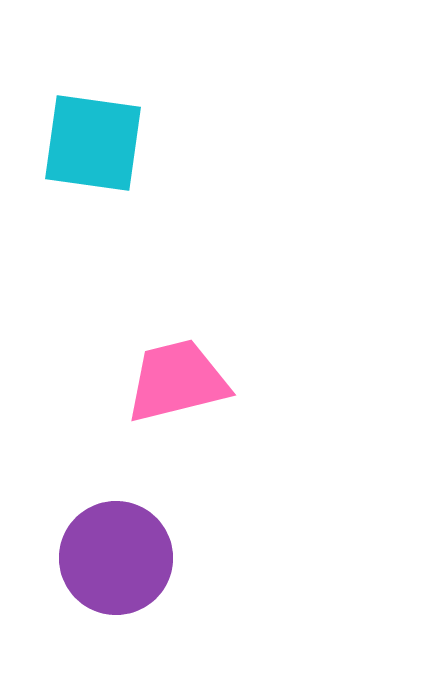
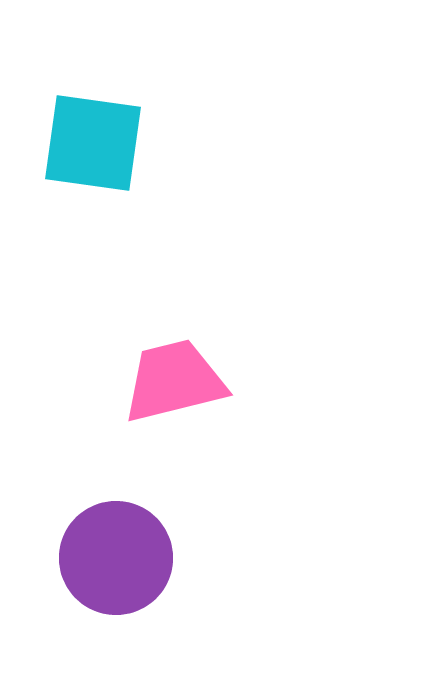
pink trapezoid: moved 3 px left
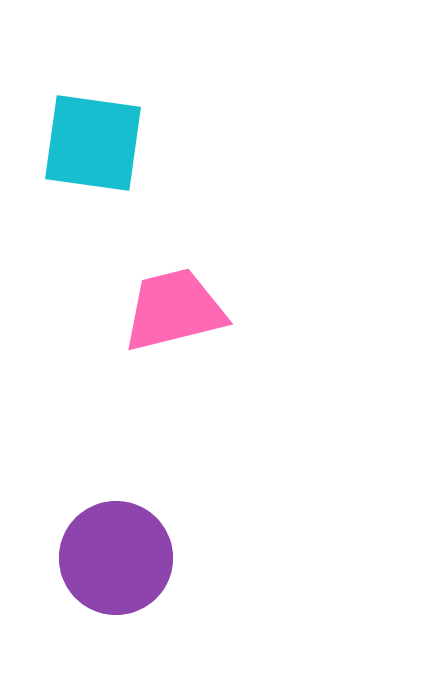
pink trapezoid: moved 71 px up
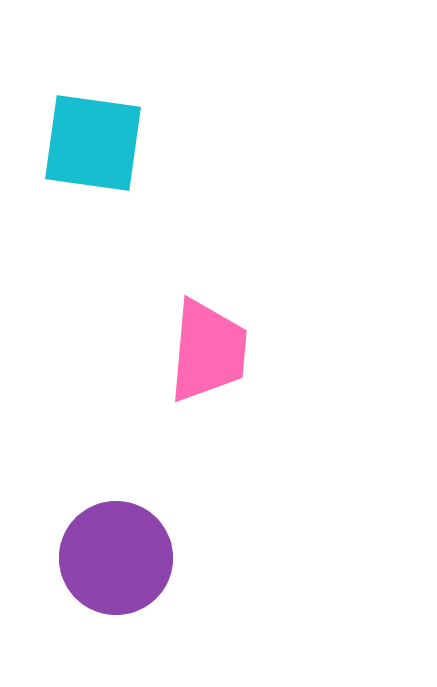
pink trapezoid: moved 34 px right, 41 px down; rotated 109 degrees clockwise
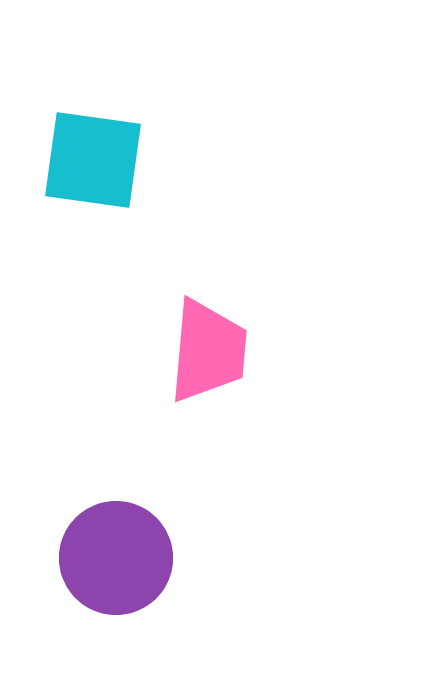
cyan square: moved 17 px down
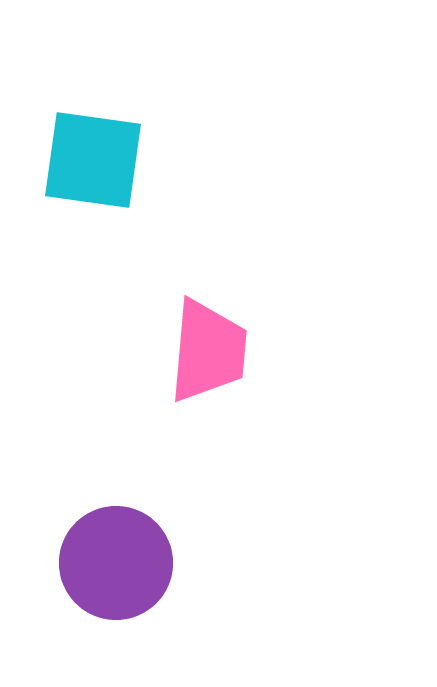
purple circle: moved 5 px down
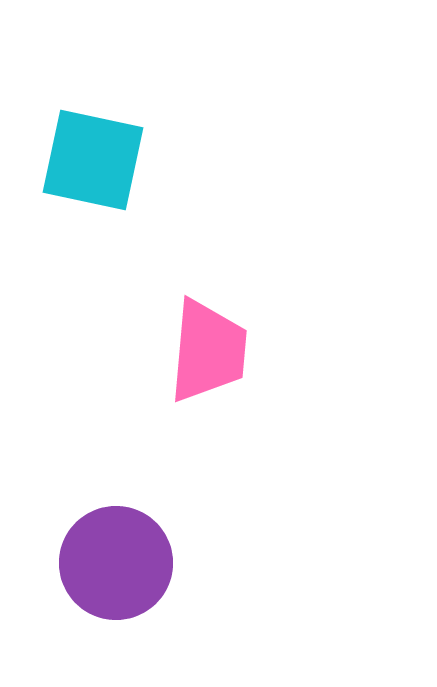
cyan square: rotated 4 degrees clockwise
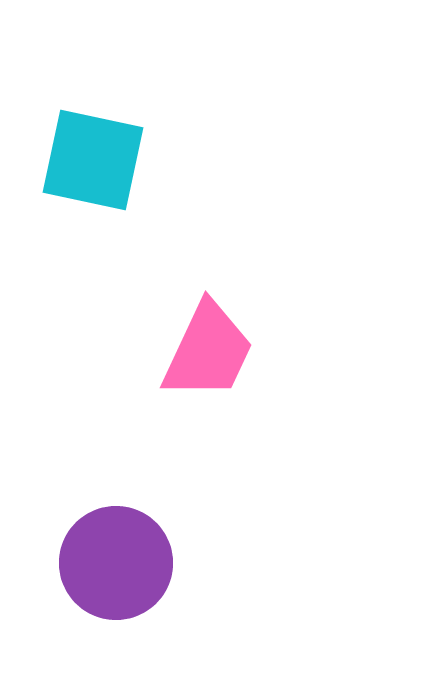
pink trapezoid: rotated 20 degrees clockwise
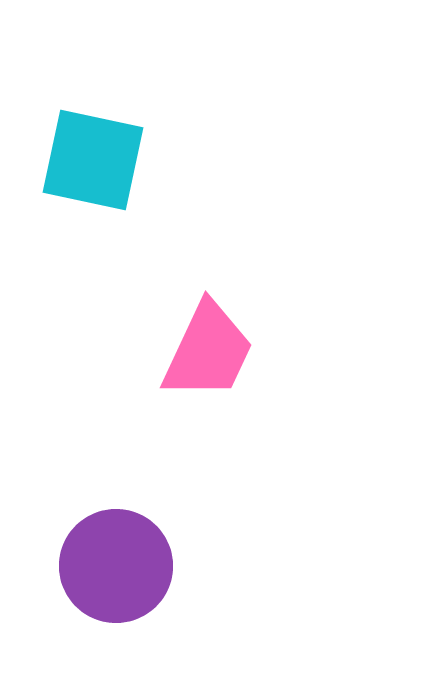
purple circle: moved 3 px down
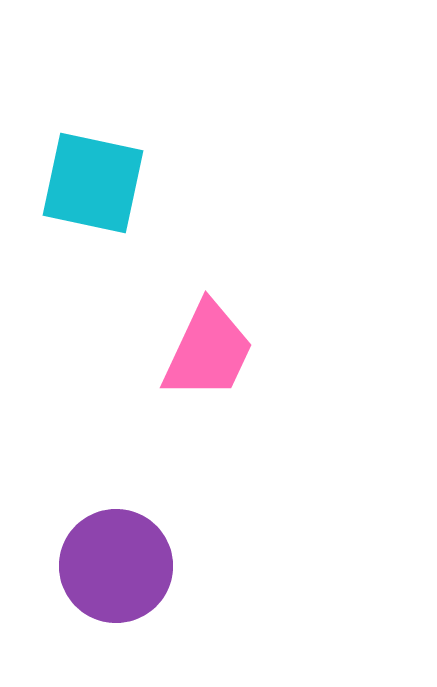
cyan square: moved 23 px down
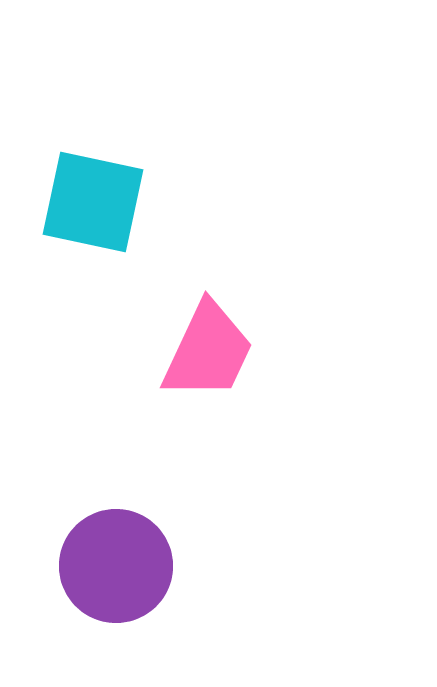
cyan square: moved 19 px down
